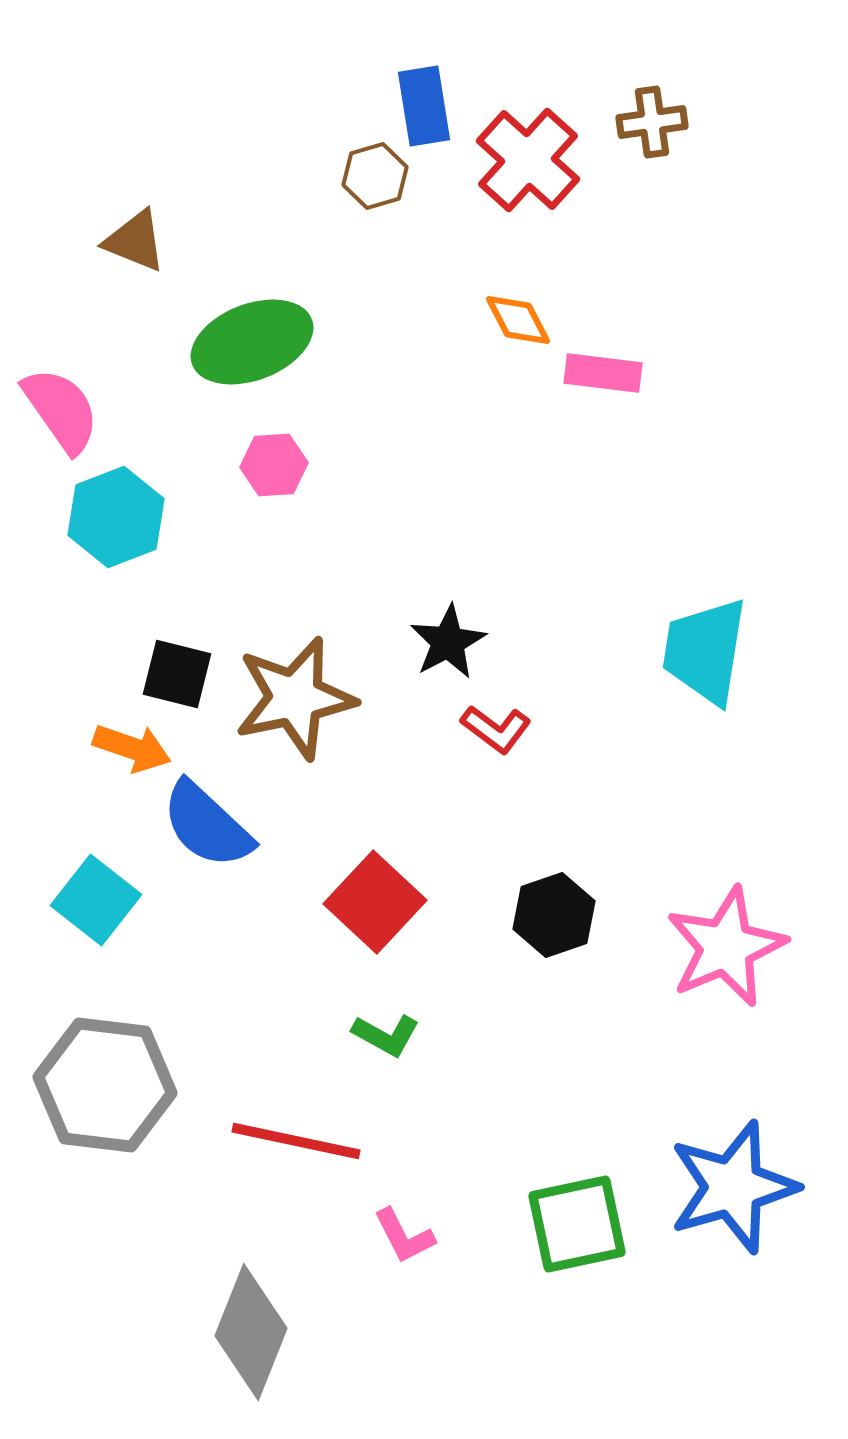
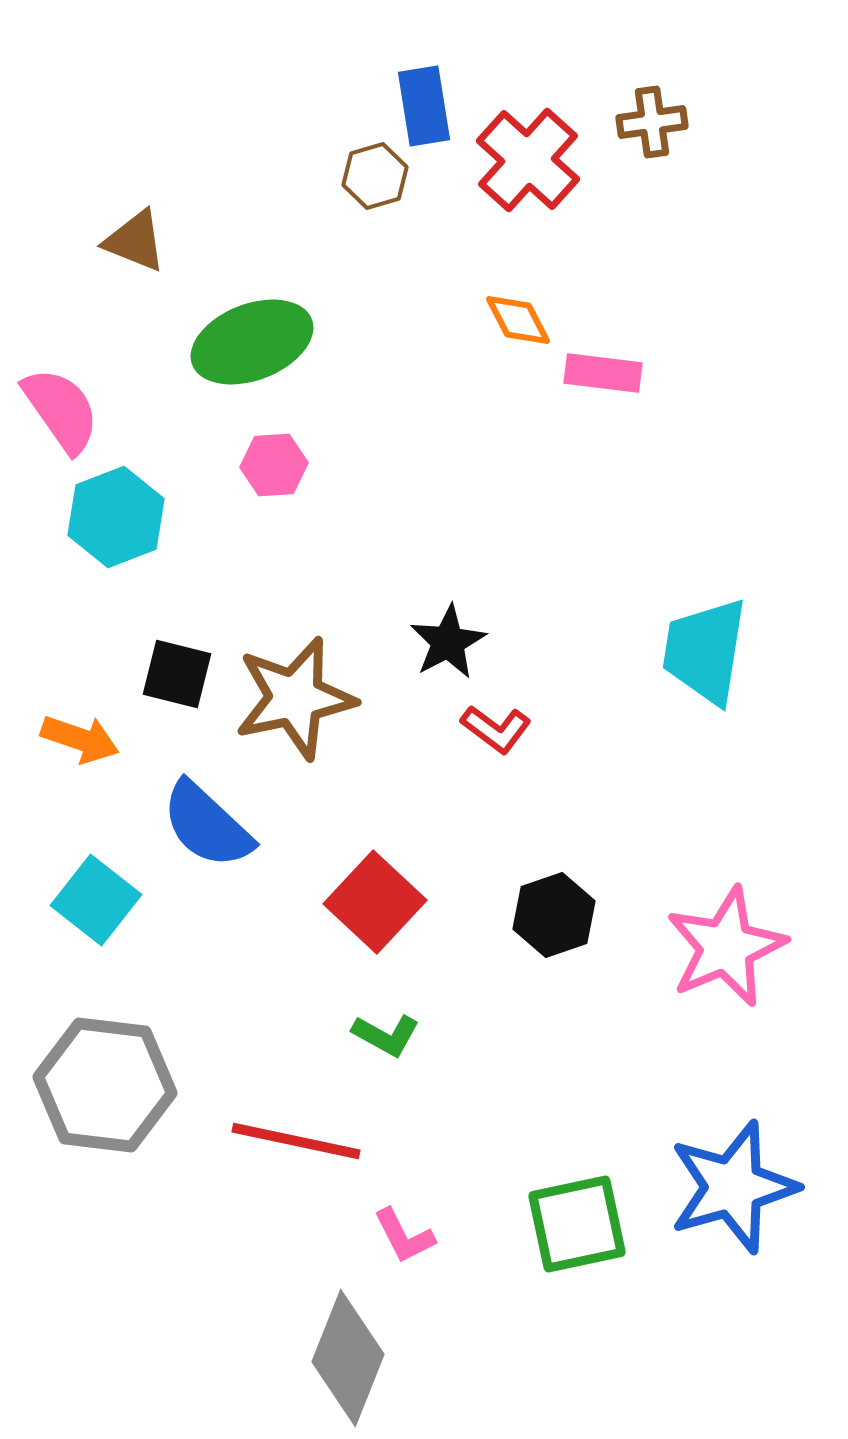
orange arrow: moved 52 px left, 9 px up
gray diamond: moved 97 px right, 26 px down
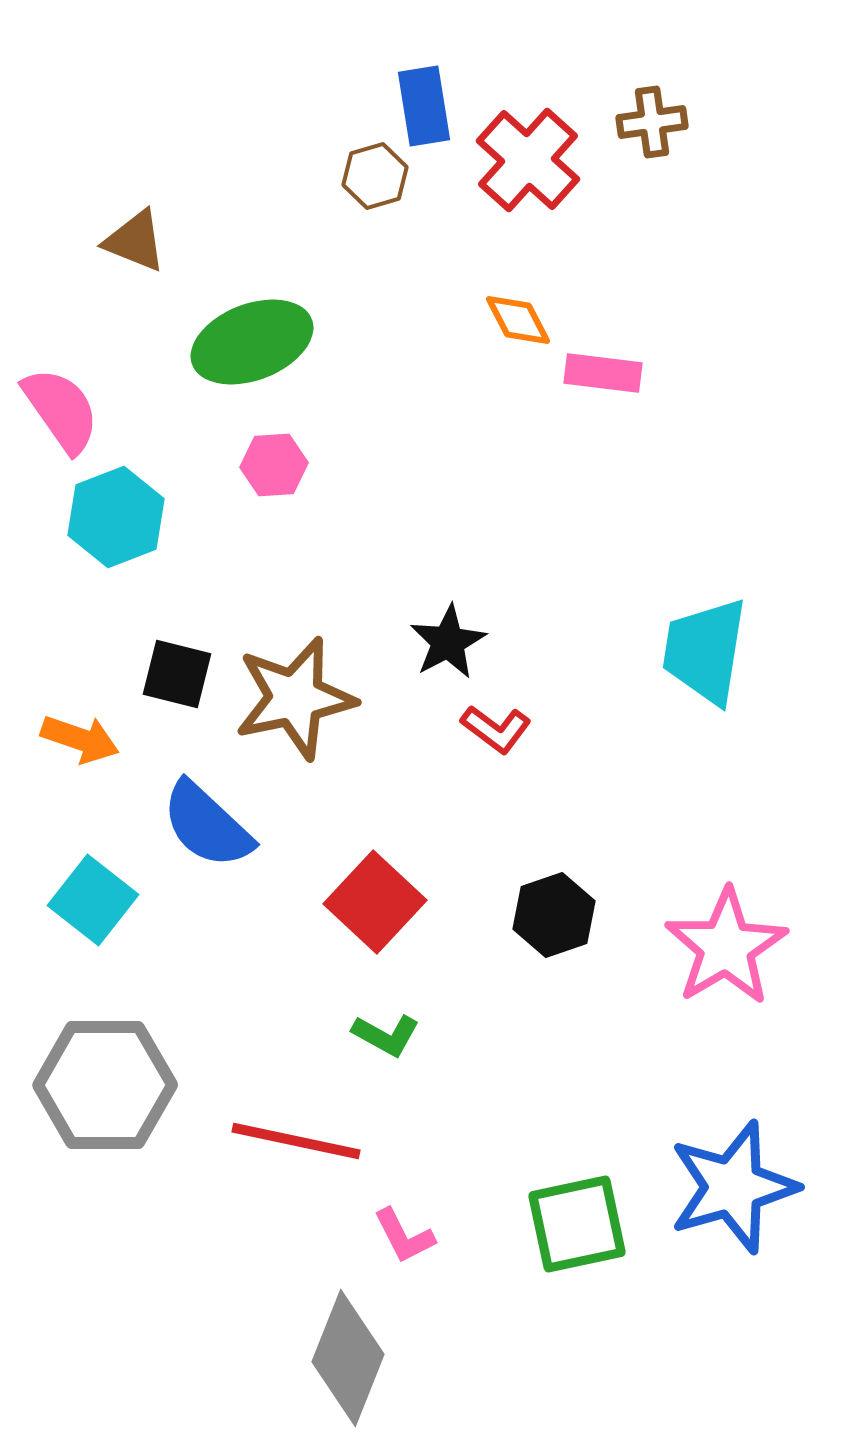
cyan square: moved 3 px left
pink star: rotated 8 degrees counterclockwise
gray hexagon: rotated 7 degrees counterclockwise
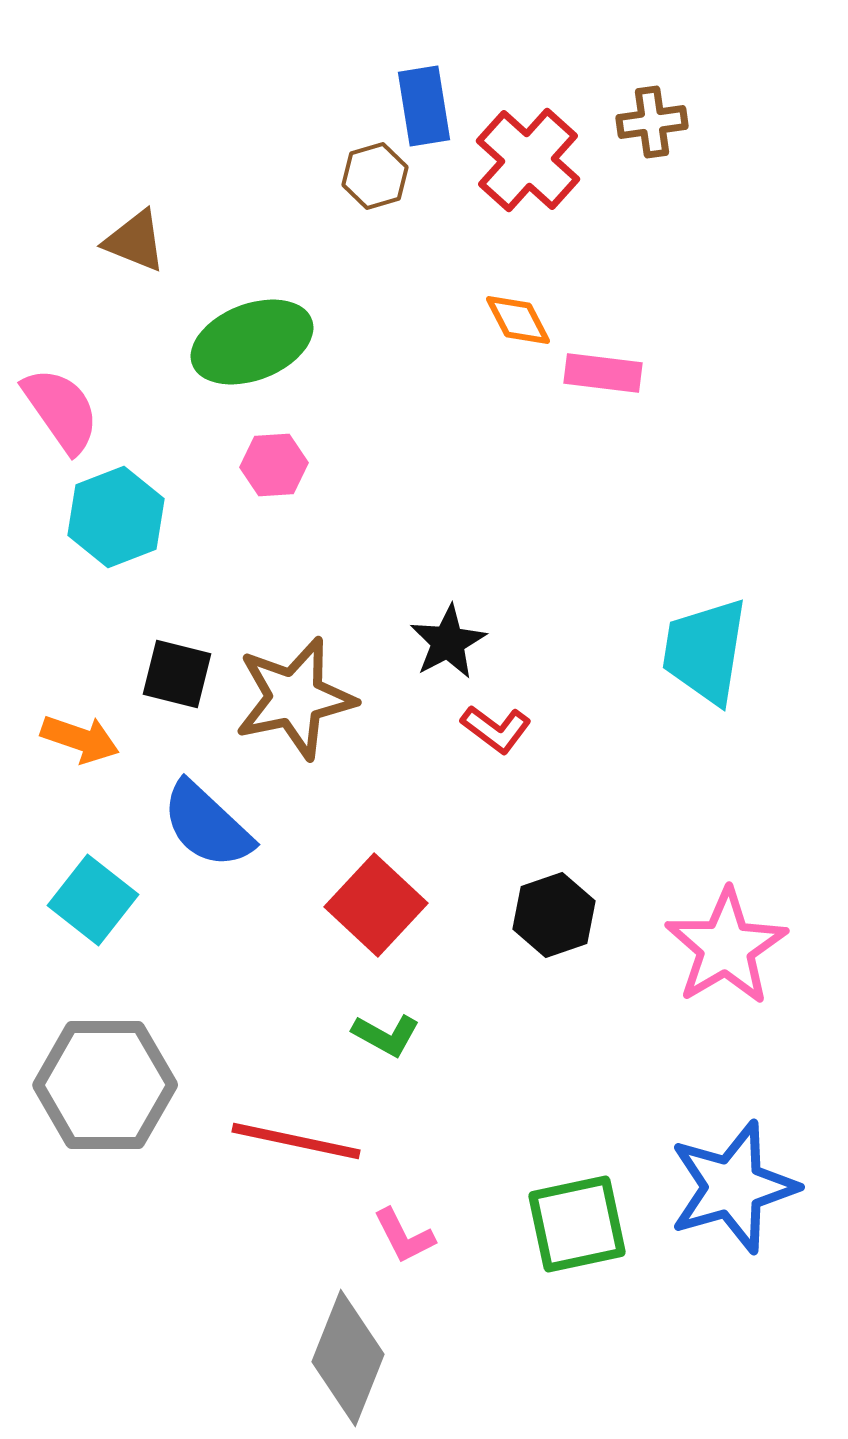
red square: moved 1 px right, 3 px down
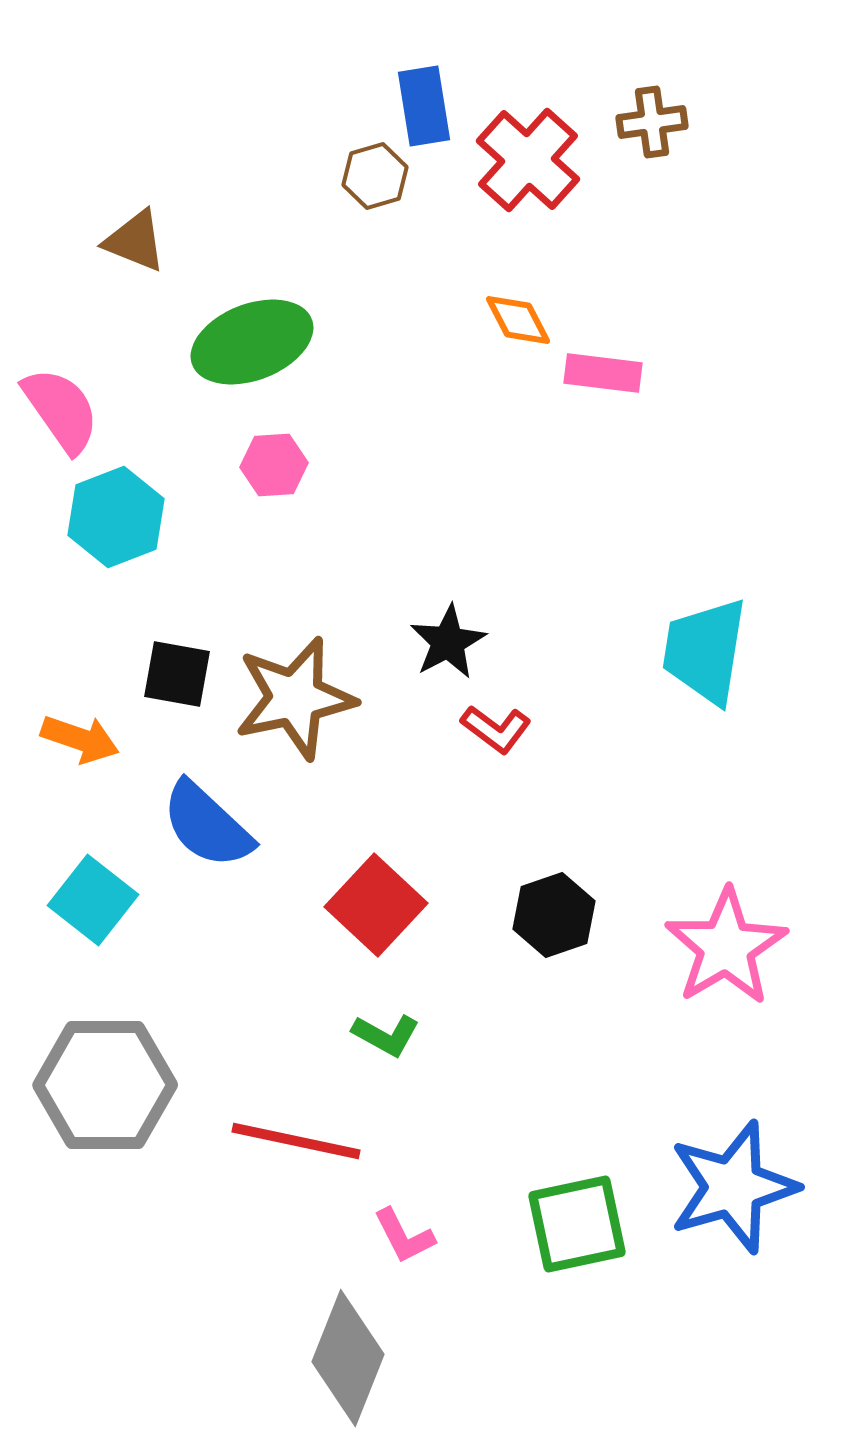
black square: rotated 4 degrees counterclockwise
